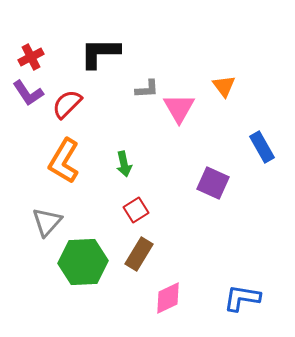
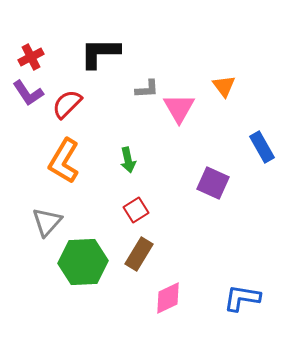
green arrow: moved 4 px right, 4 px up
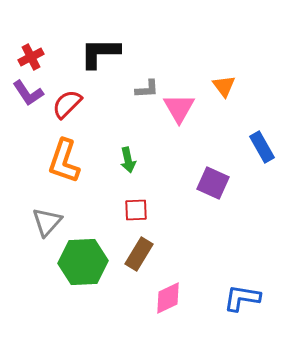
orange L-shape: rotated 12 degrees counterclockwise
red square: rotated 30 degrees clockwise
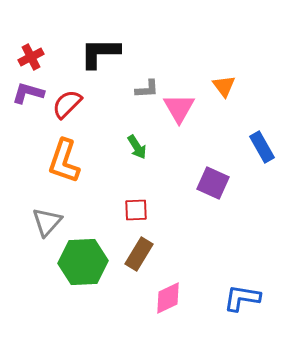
purple L-shape: rotated 140 degrees clockwise
green arrow: moved 9 px right, 13 px up; rotated 20 degrees counterclockwise
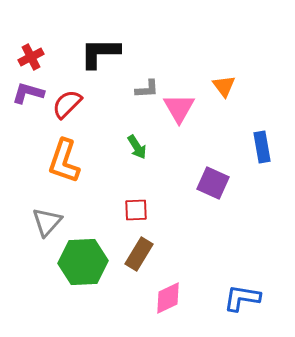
blue rectangle: rotated 20 degrees clockwise
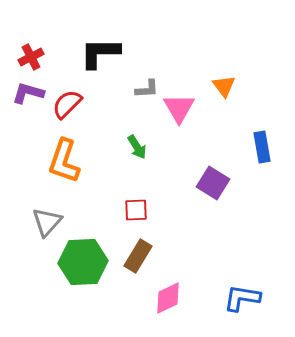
purple square: rotated 8 degrees clockwise
brown rectangle: moved 1 px left, 2 px down
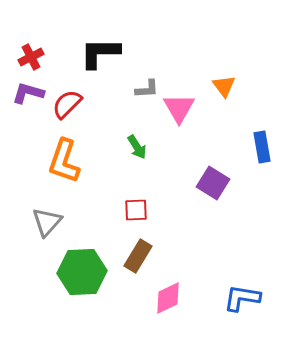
green hexagon: moved 1 px left, 10 px down
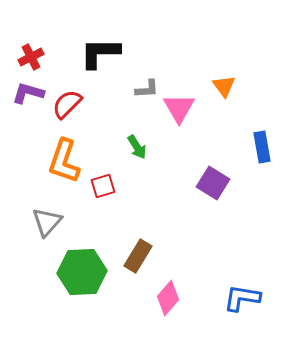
red square: moved 33 px left, 24 px up; rotated 15 degrees counterclockwise
pink diamond: rotated 24 degrees counterclockwise
